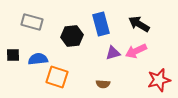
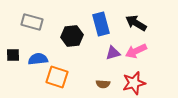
black arrow: moved 3 px left, 1 px up
red star: moved 25 px left, 3 px down
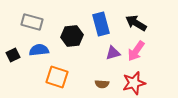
pink arrow: rotated 30 degrees counterclockwise
black square: rotated 24 degrees counterclockwise
blue semicircle: moved 1 px right, 9 px up
brown semicircle: moved 1 px left
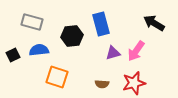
black arrow: moved 18 px right
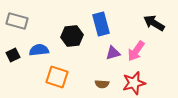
gray rectangle: moved 15 px left, 1 px up
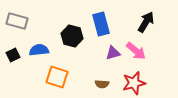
black arrow: moved 8 px left, 1 px up; rotated 90 degrees clockwise
black hexagon: rotated 20 degrees clockwise
pink arrow: rotated 85 degrees counterclockwise
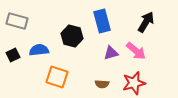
blue rectangle: moved 1 px right, 3 px up
purple triangle: moved 2 px left
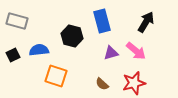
orange square: moved 1 px left, 1 px up
brown semicircle: rotated 40 degrees clockwise
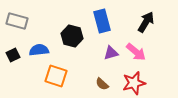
pink arrow: moved 1 px down
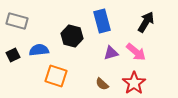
red star: rotated 20 degrees counterclockwise
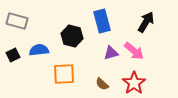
pink arrow: moved 2 px left, 1 px up
orange square: moved 8 px right, 2 px up; rotated 20 degrees counterclockwise
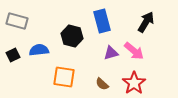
orange square: moved 3 px down; rotated 10 degrees clockwise
